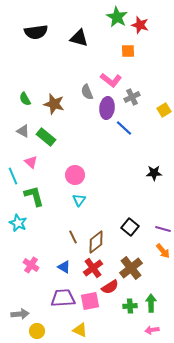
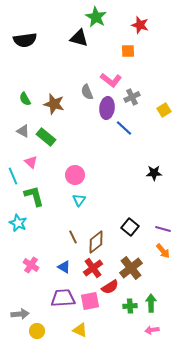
green star: moved 21 px left
black semicircle: moved 11 px left, 8 px down
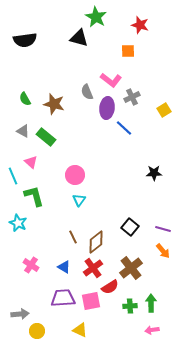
pink square: moved 1 px right
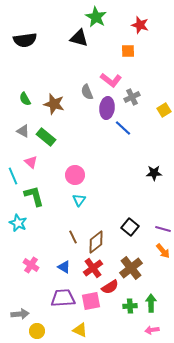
blue line: moved 1 px left
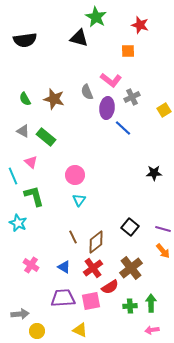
brown star: moved 5 px up
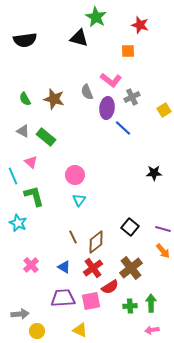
pink cross: rotated 14 degrees clockwise
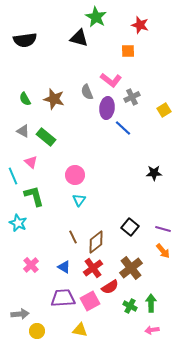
pink square: moved 1 px left; rotated 18 degrees counterclockwise
green cross: rotated 32 degrees clockwise
yellow triangle: rotated 14 degrees counterclockwise
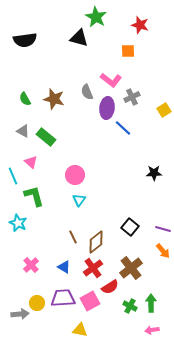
yellow circle: moved 28 px up
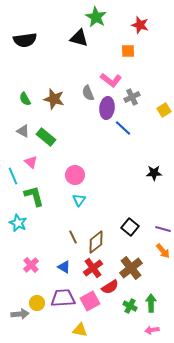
gray semicircle: moved 1 px right, 1 px down
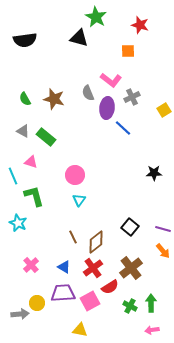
pink triangle: rotated 24 degrees counterclockwise
purple trapezoid: moved 5 px up
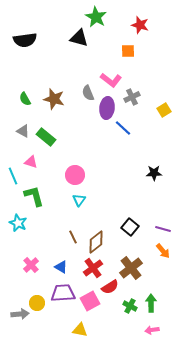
blue triangle: moved 3 px left
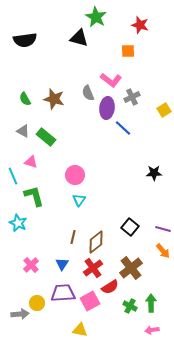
brown line: rotated 40 degrees clockwise
blue triangle: moved 1 px right, 3 px up; rotated 32 degrees clockwise
